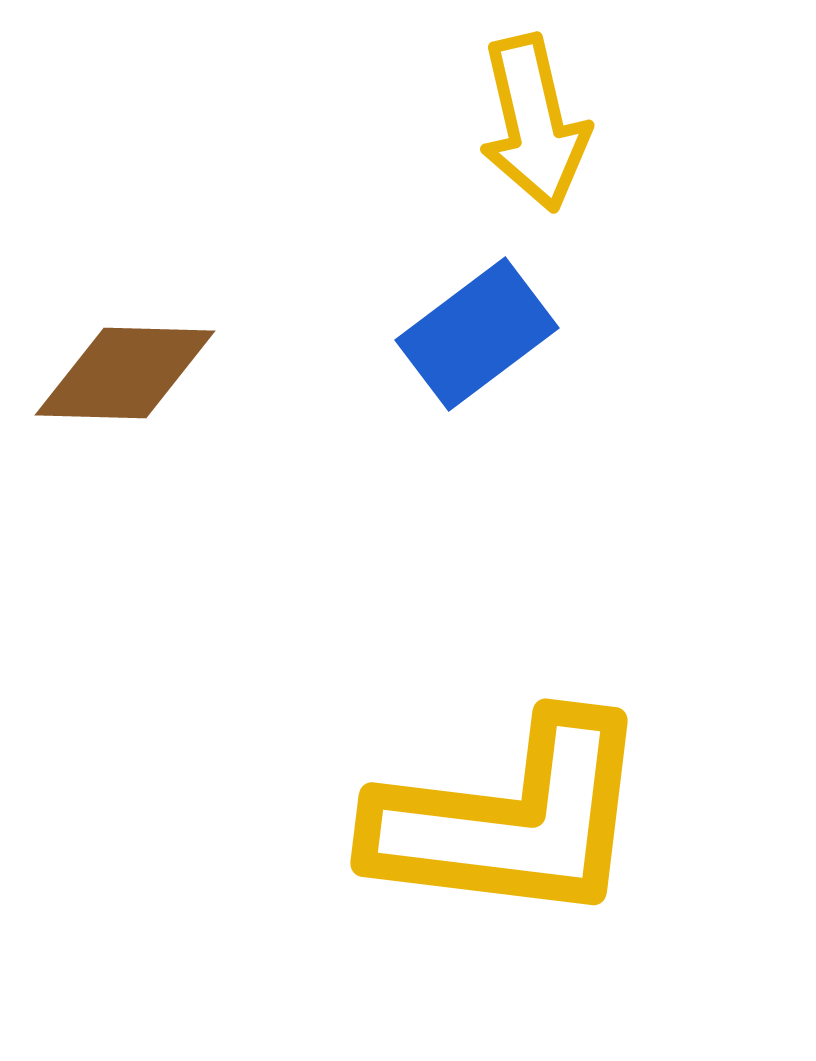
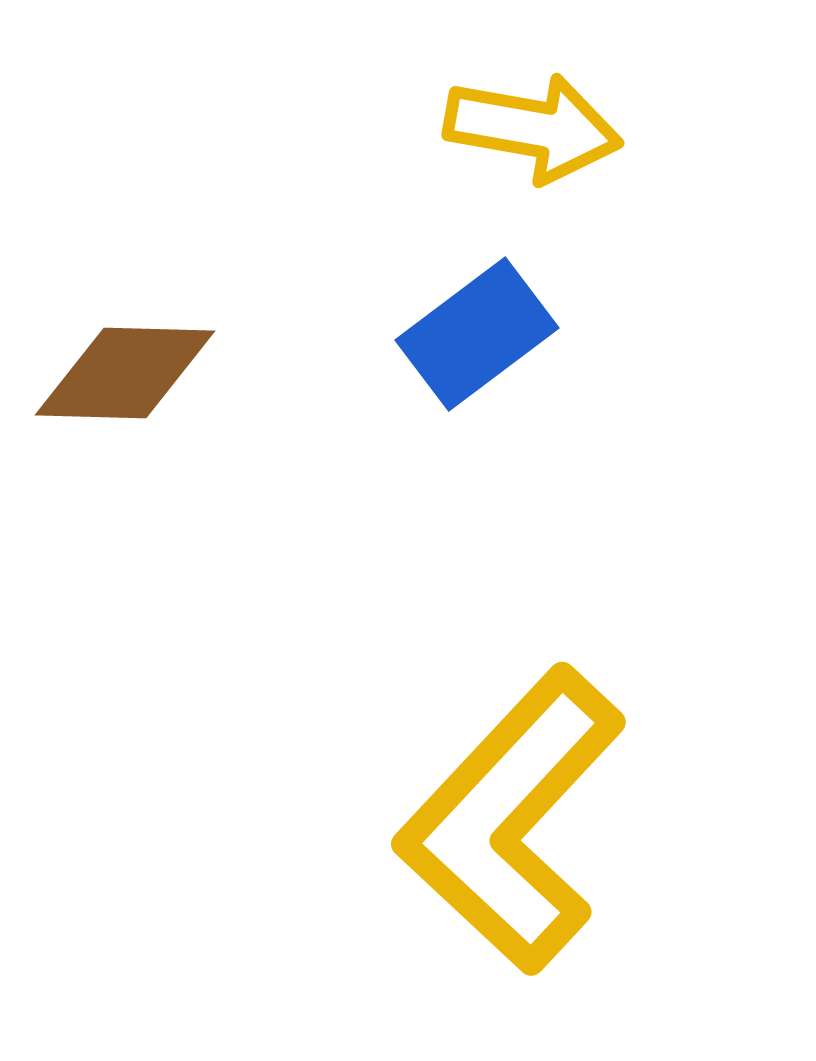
yellow arrow: moved 1 px left, 5 px down; rotated 67 degrees counterclockwise
yellow L-shape: rotated 126 degrees clockwise
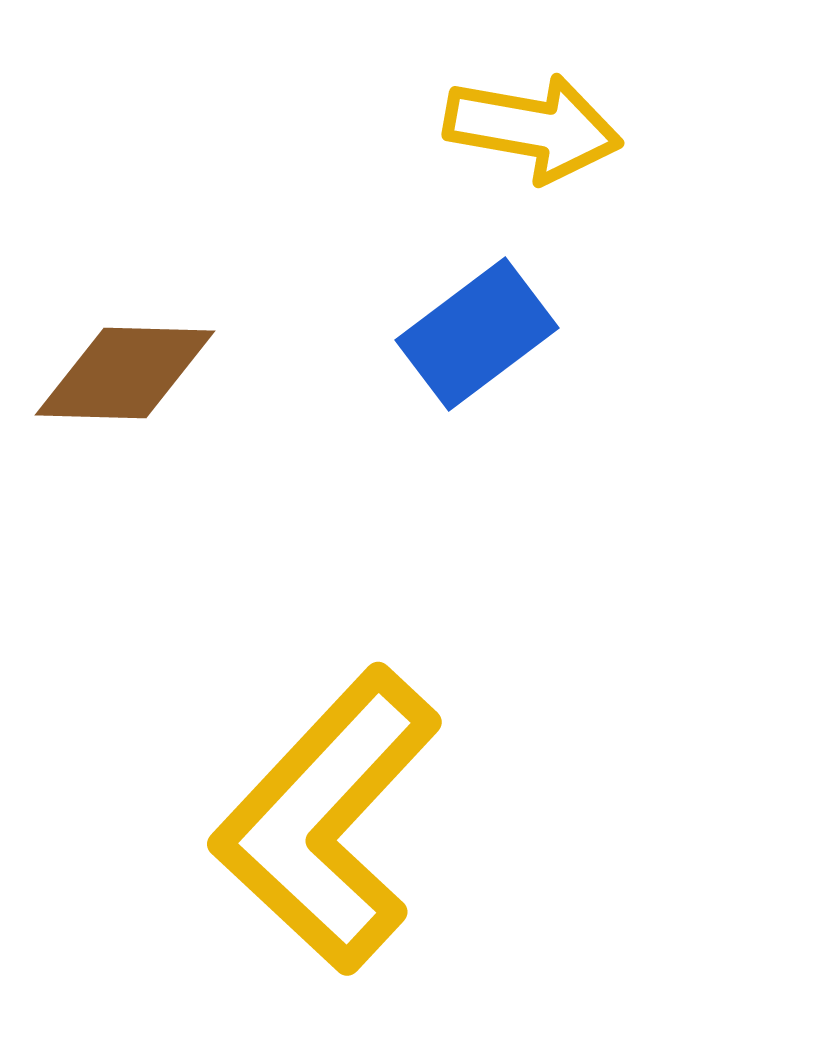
yellow L-shape: moved 184 px left
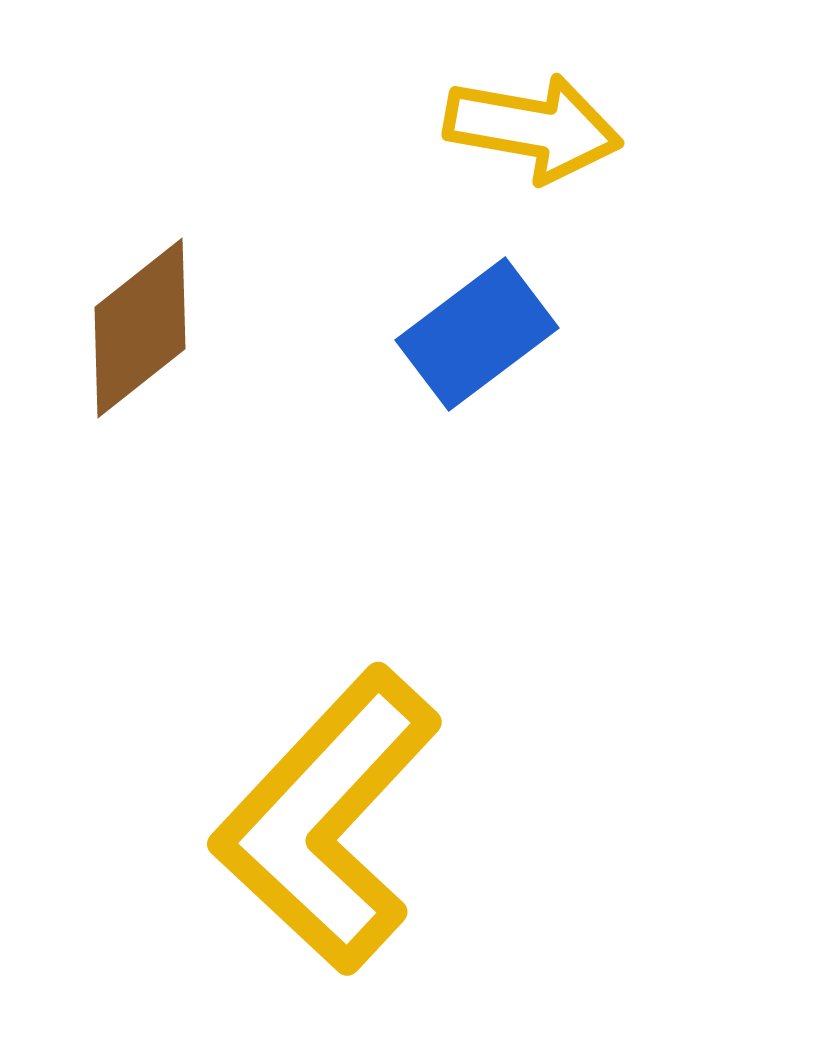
brown diamond: moved 15 px right, 45 px up; rotated 40 degrees counterclockwise
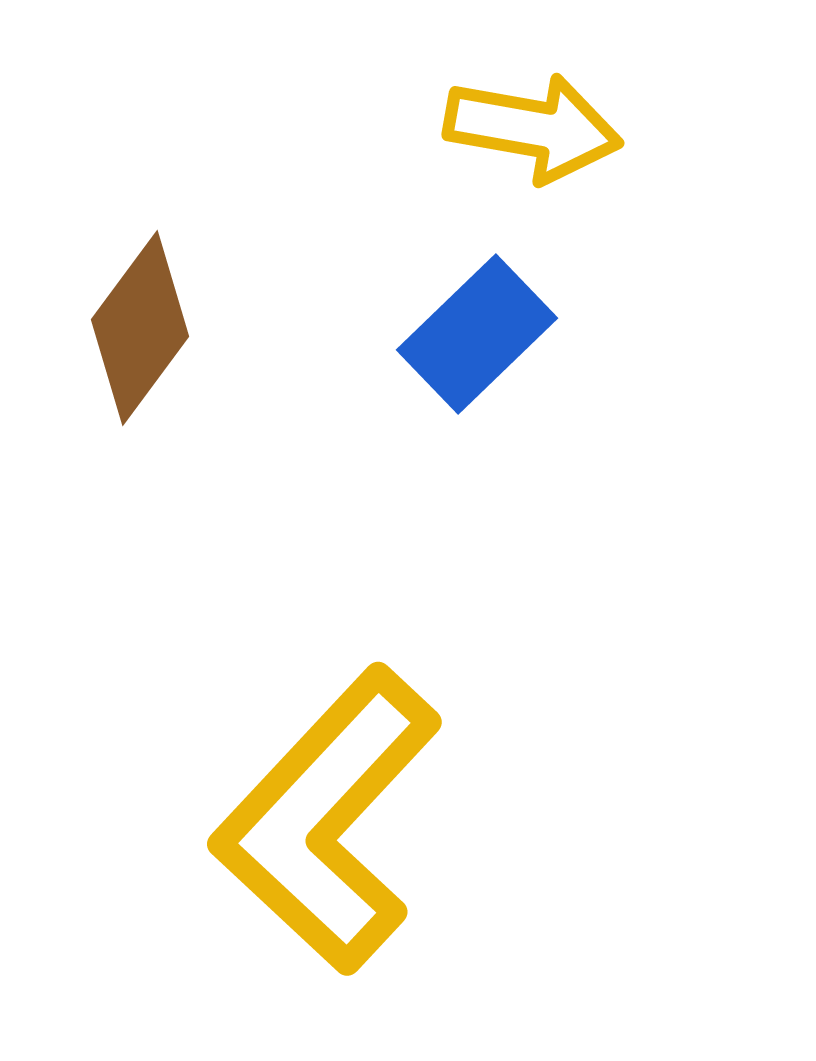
brown diamond: rotated 15 degrees counterclockwise
blue rectangle: rotated 7 degrees counterclockwise
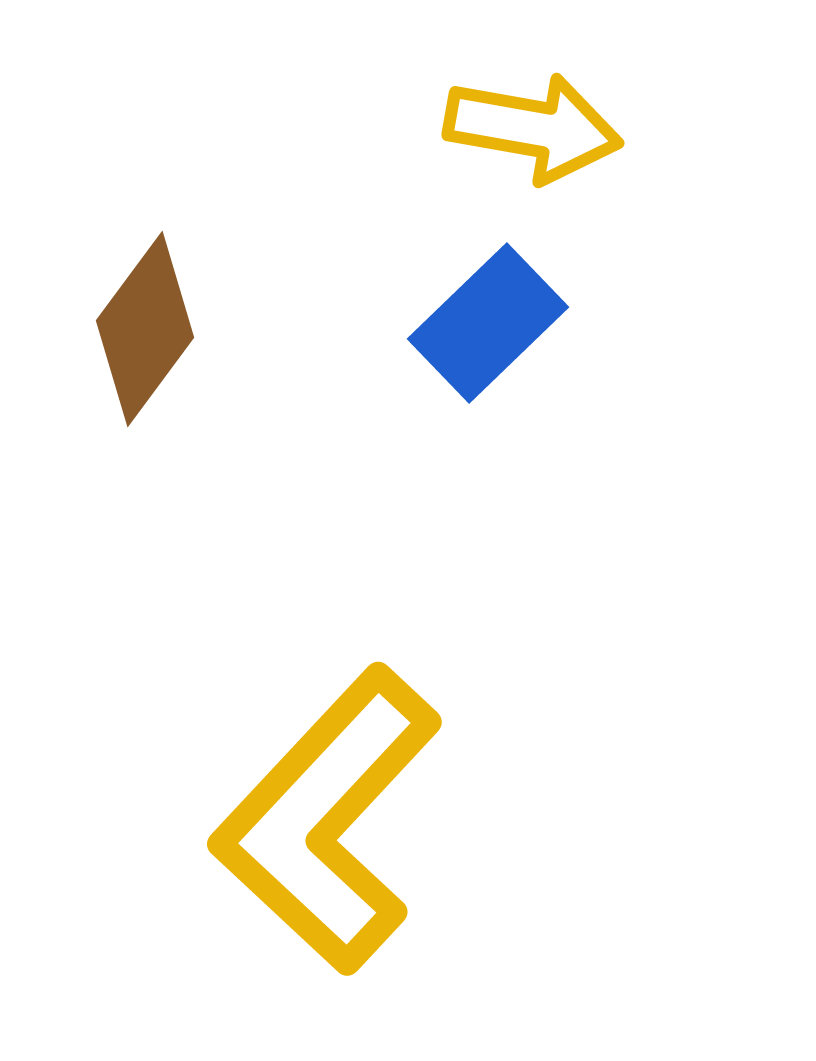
brown diamond: moved 5 px right, 1 px down
blue rectangle: moved 11 px right, 11 px up
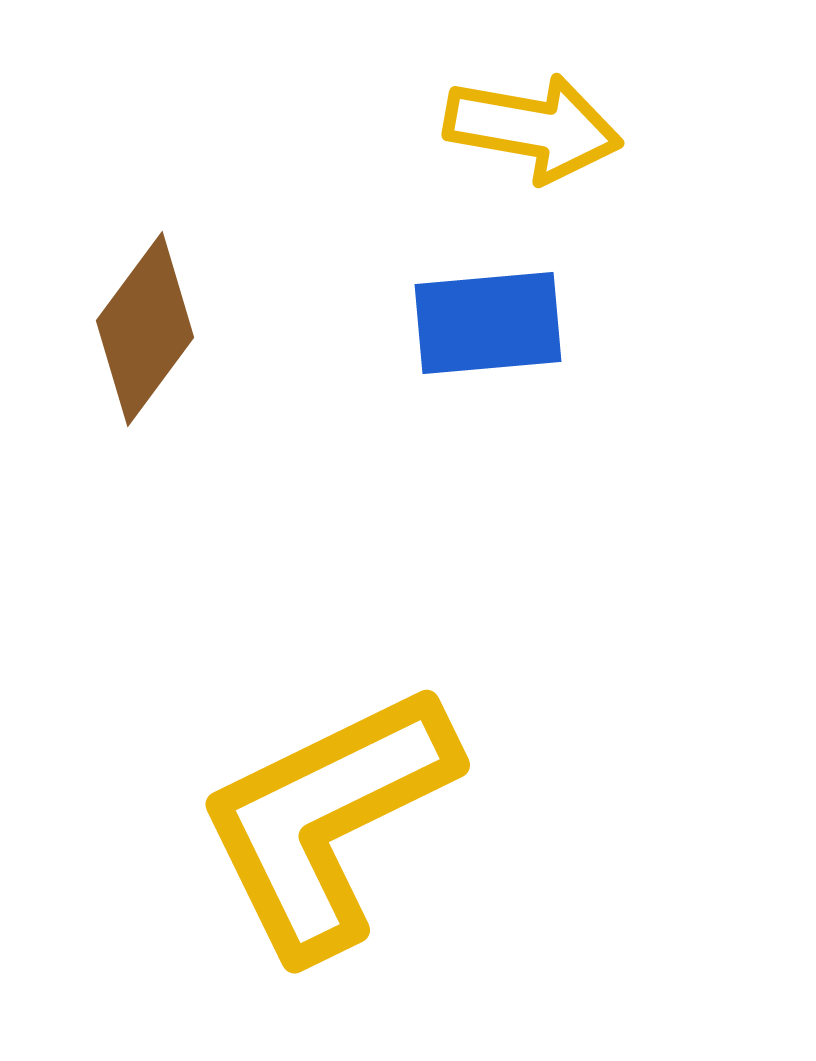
blue rectangle: rotated 39 degrees clockwise
yellow L-shape: rotated 21 degrees clockwise
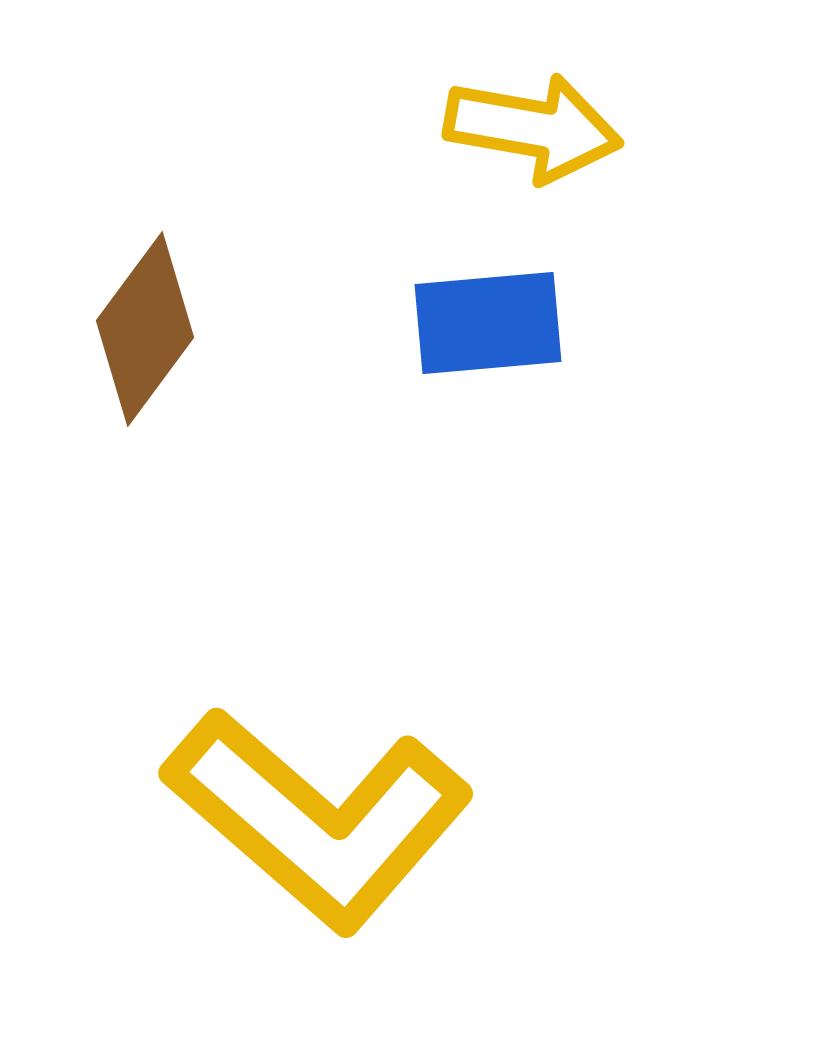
yellow L-shape: moved 9 px left, 1 px up; rotated 113 degrees counterclockwise
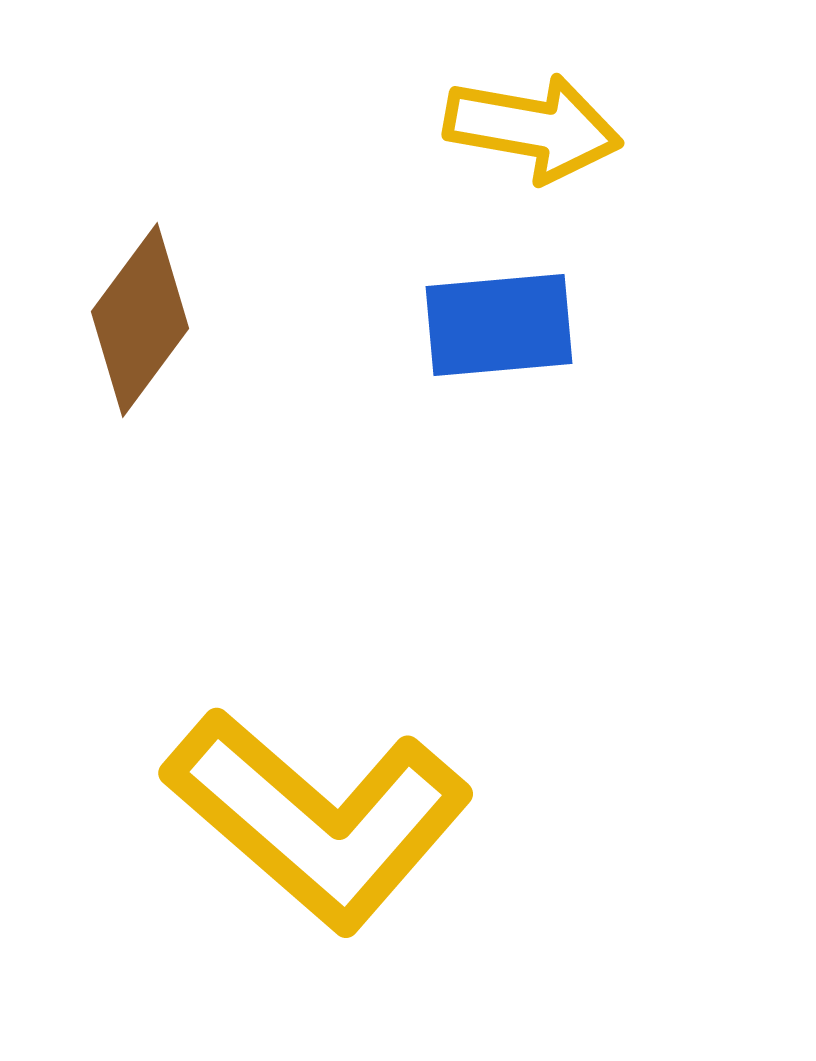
blue rectangle: moved 11 px right, 2 px down
brown diamond: moved 5 px left, 9 px up
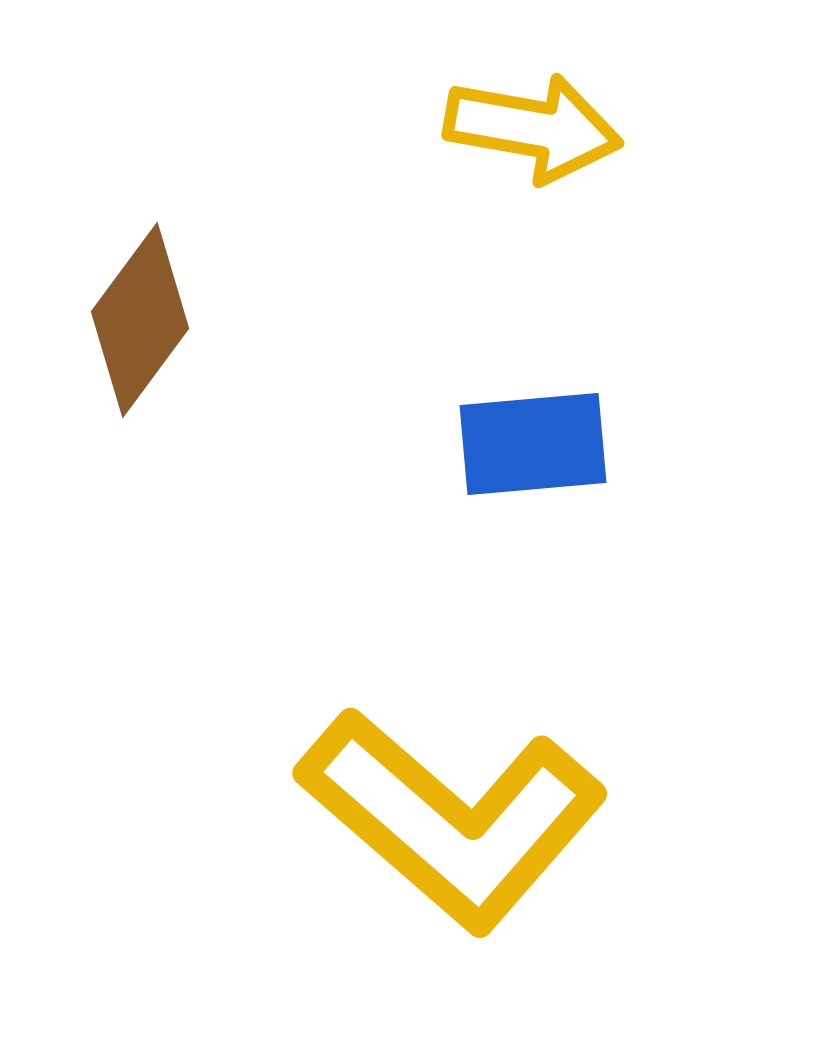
blue rectangle: moved 34 px right, 119 px down
yellow L-shape: moved 134 px right
